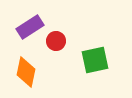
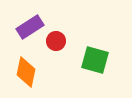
green square: rotated 28 degrees clockwise
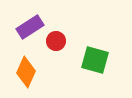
orange diamond: rotated 12 degrees clockwise
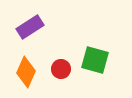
red circle: moved 5 px right, 28 px down
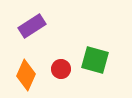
purple rectangle: moved 2 px right, 1 px up
orange diamond: moved 3 px down
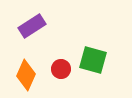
green square: moved 2 px left
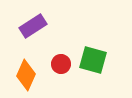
purple rectangle: moved 1 px right
red circle: moved 5 px up
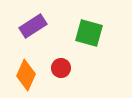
green square: moved 4 px left, 27 px up
red circle: moved 4 px down
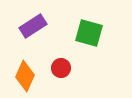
orange diamond: moved 1 px left, 1 px down
